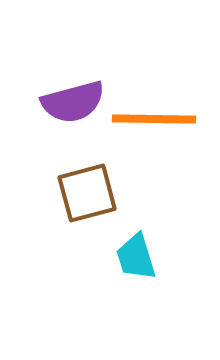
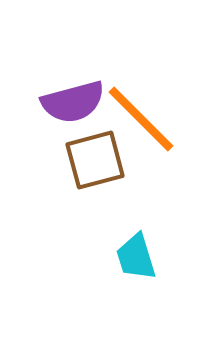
orange line: moved 13 px left; rotated 44 degrees clockwise
brown square: moved 8 px right, 33 px up
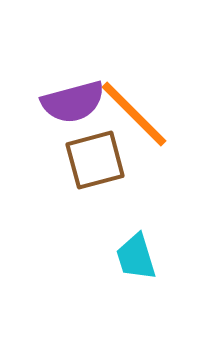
orange line: moved 7 px left, 5 px up
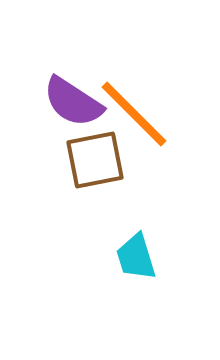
purple semicircle: rotated 48 degrees clockwise
brown square: rotated 4 degrees clockwise
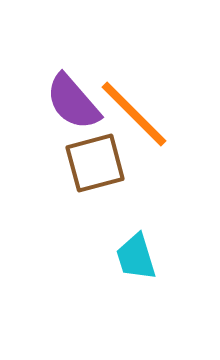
purple semicircle: rotated 16 degrees clockwise
brown square: moved 3 px down; rotated 4 degrees counterclockwise
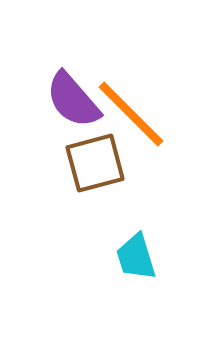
purple semicircle: moved 2 px up
orange line: moved 3 px left
